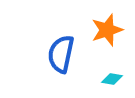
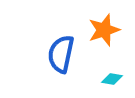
orange star: moved 3 px left
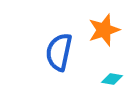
blue semicircle: moved 2 px left, 2 px up
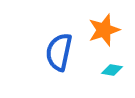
cyan diamond: moved 9 px up
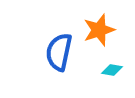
orange star: moved 5 px left
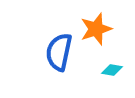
orange star: moved 3 px left, 1 px up
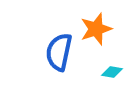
cyan diamond: moved 2 px down
